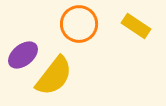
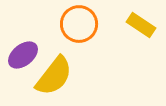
yellow rectangle: moved 5 px right, 1 px up
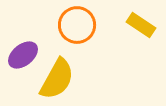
orange circle: moved 2 px left, 1 px down
yellow semicircle: moved 3 px right, 3 px down; rotated 9 degrees counterclockwise
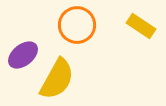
yellow rectangle: moved 1 px down
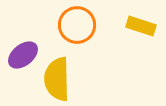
yellow rectangle: rotated 16 degrees counterclockwise
yellow semicircle: rotated 150 degrees clockwise
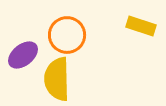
orange circle: moved 10 px left, 10 px down
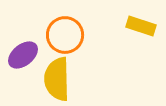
orange circle: moved 2 px left
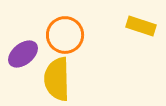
purple ellipse: moved 1 px up
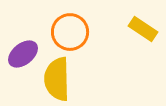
yellow rectangle: moved 2 px right, 3 px down; rotated 16 degrees clockwise
orange circle: moved 5 px right, 3 px up
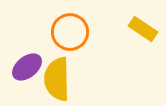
purple ellipse: moved 4 px right, 13 px down
